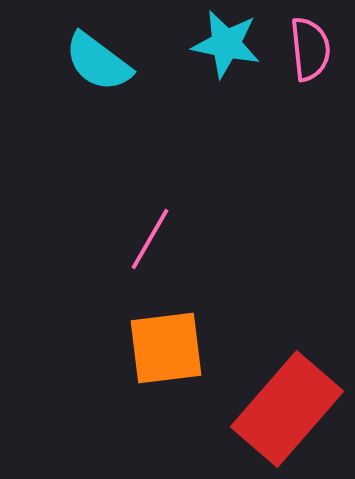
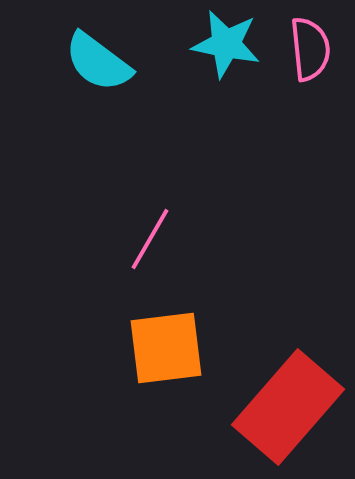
red rectangle: moved 1 px right, 2 px up
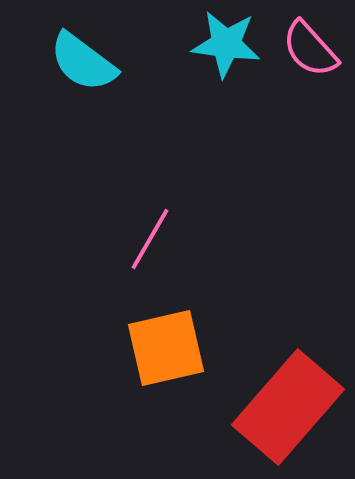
cyan star: rotated 4 degrees counterclockwise
pink semicircle: rotated 144 degrees clockwise
cyan semicircle: moved 15 px left
orange square: rotated 6 degrees counterclockwise
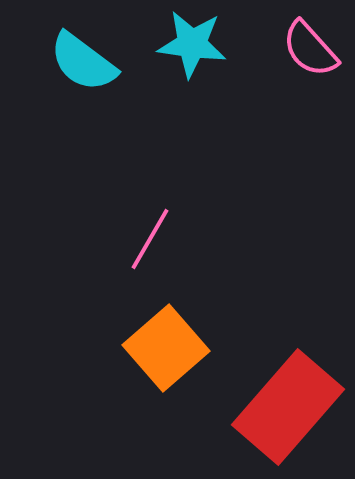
cyan star: moved 34 px left
orange square: rotated 28 degrees counterclockwise
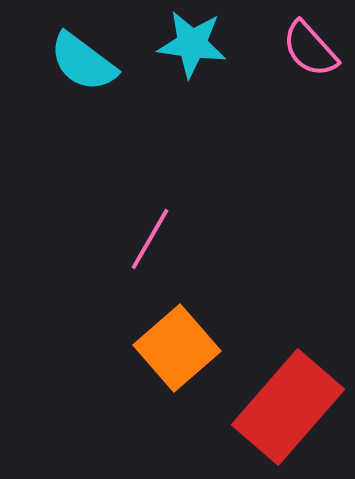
orange square: moved 11 px right
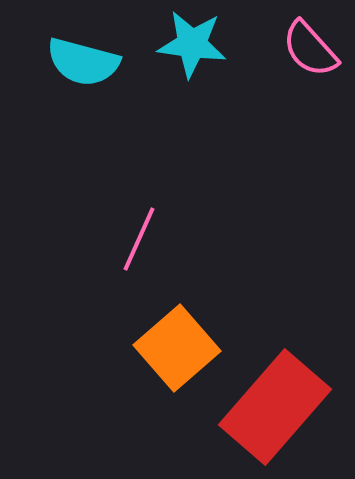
cyan semicircle: rotated 22 degrees counterclockwise
pink line: moved 11 px left; rotated 6 degrees counterclockwise
red rectangle: moved 13 px left
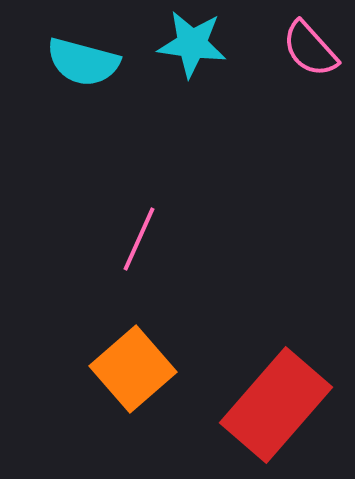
orange square: moved 44 px left, 21 px down
red rectangle: moved 1 px right, 2 px up
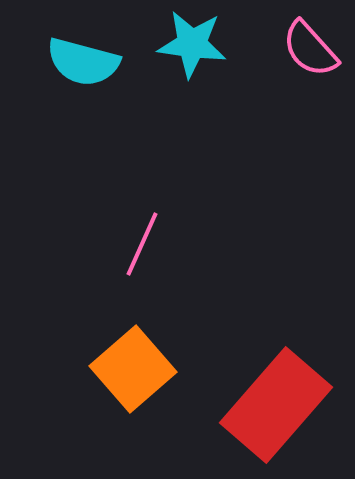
pink line: moved 3 px right, 5 px down
